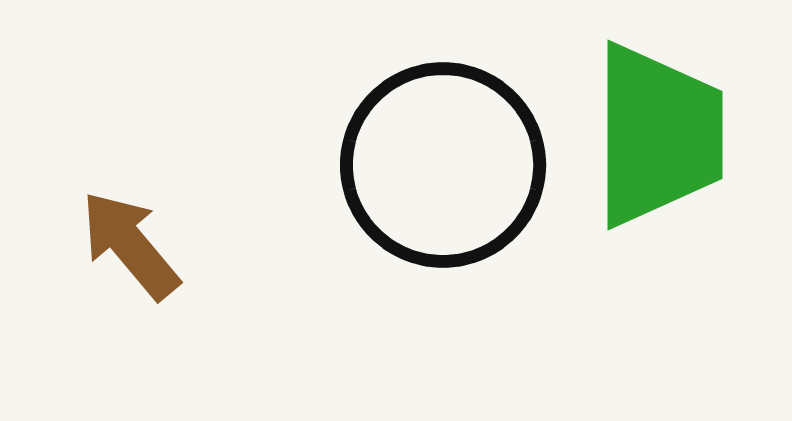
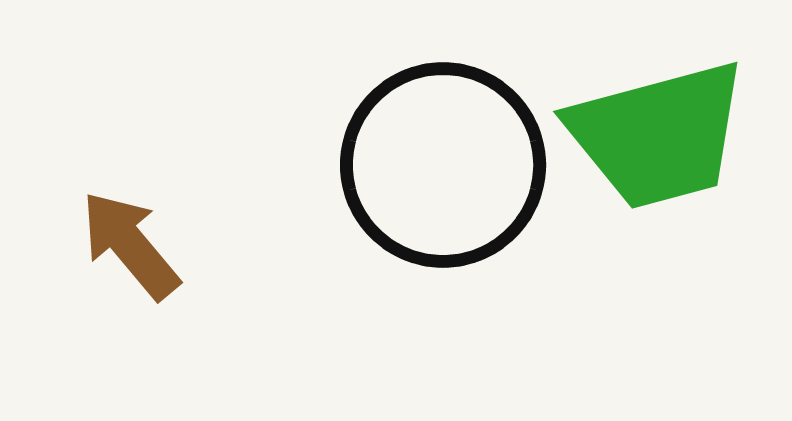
green trapezoid: rotated 75 degrees clockwise
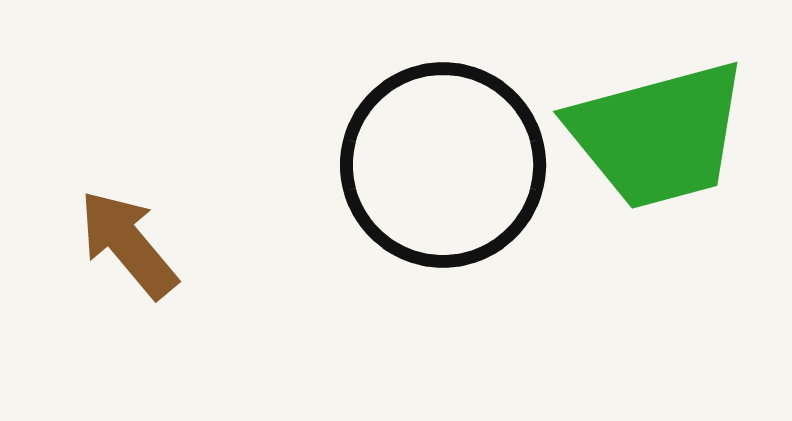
brown arrow: moved 2 px left, 1 px up
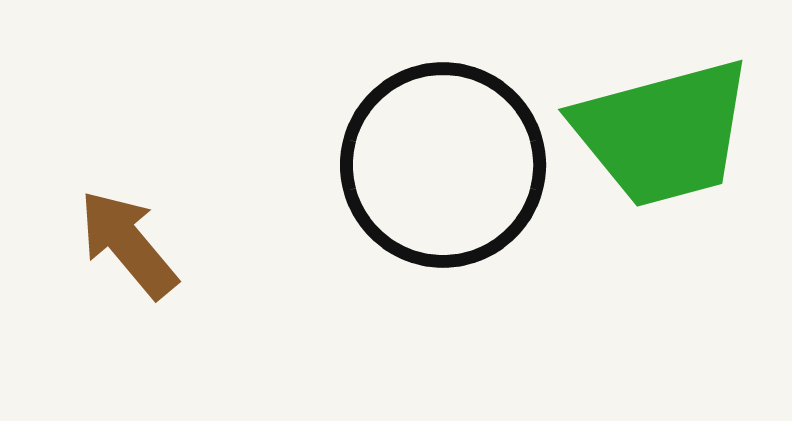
green trapezoid: moved 5 px right, 2 px up
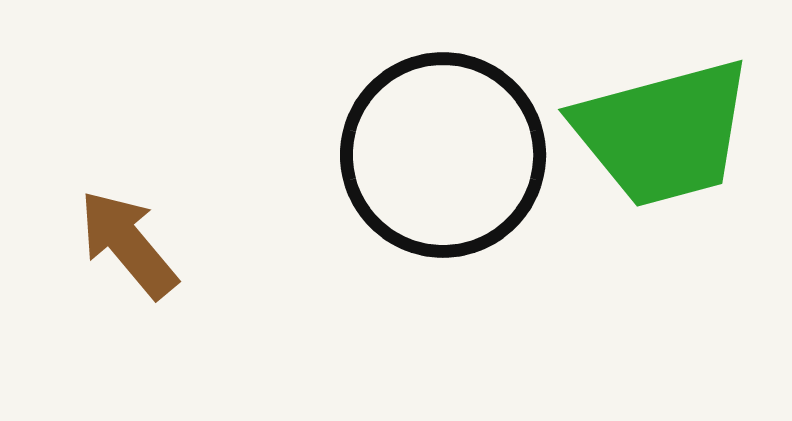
black circle: moved 10 px up
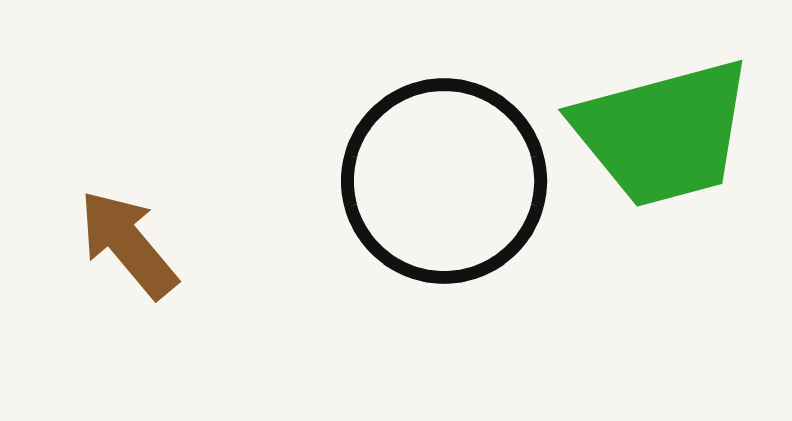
black circle: moved 1 px right, 26 px down
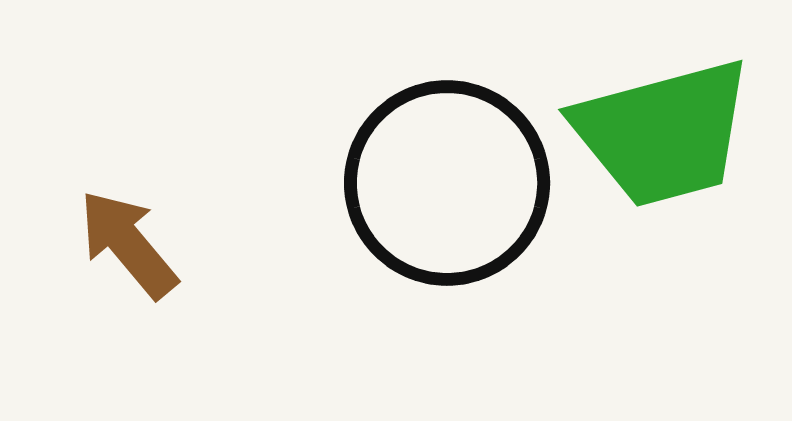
black circle: moved 3 px right, 2 px down
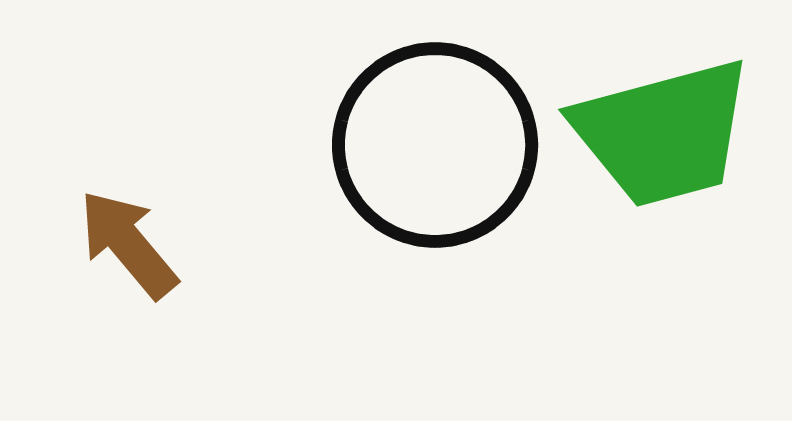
black circle: moved 12 px left, 38 px up
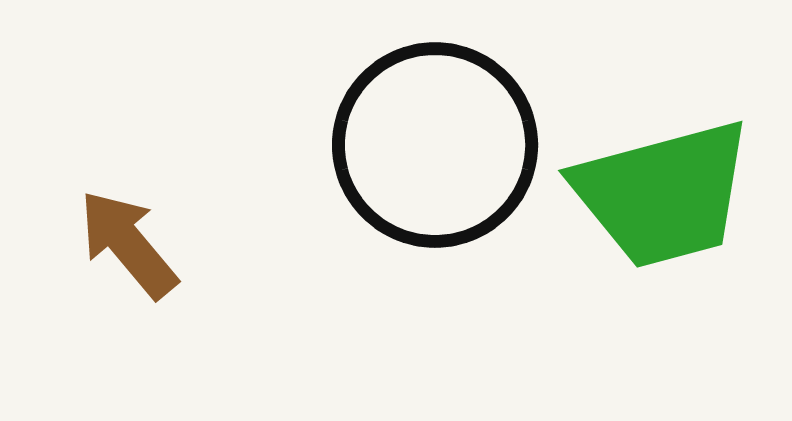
green trapezoid: moved 61 px down
